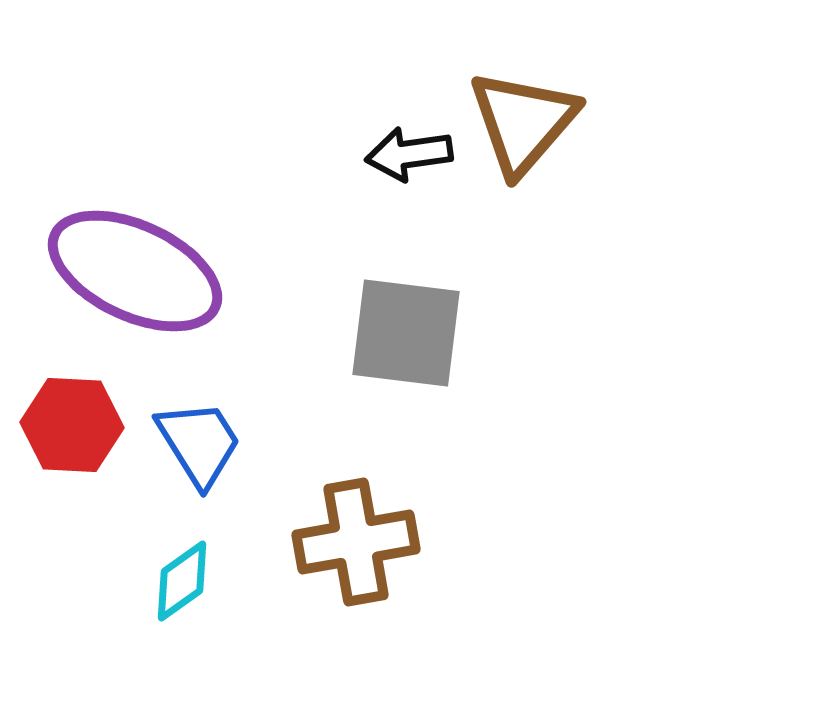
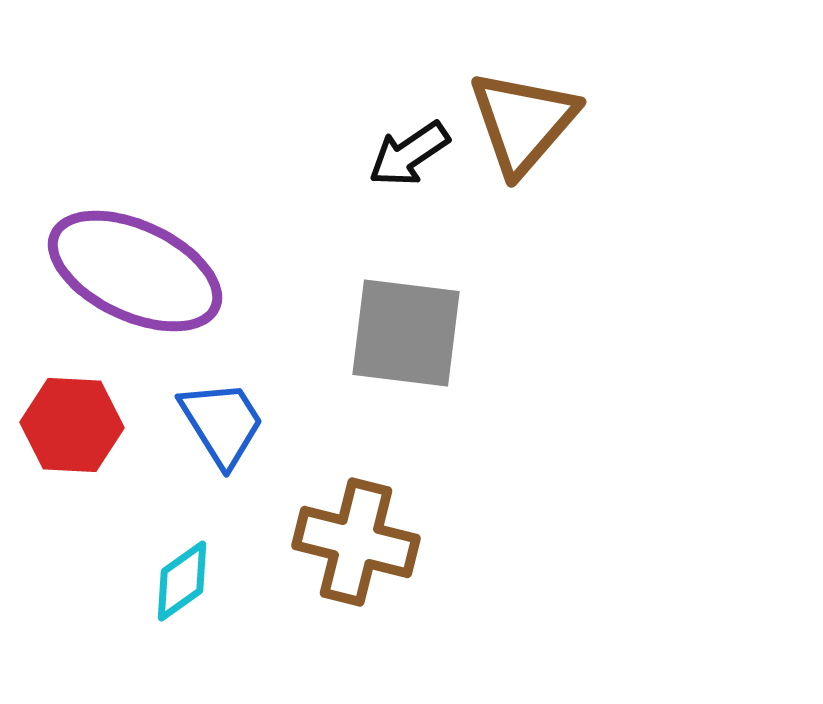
black arrow: rotated 26 degrees counterclockwise
blue trapezoid: moved 23 px right, 20 px up
brown cross: rotated 24 degrees clockwise
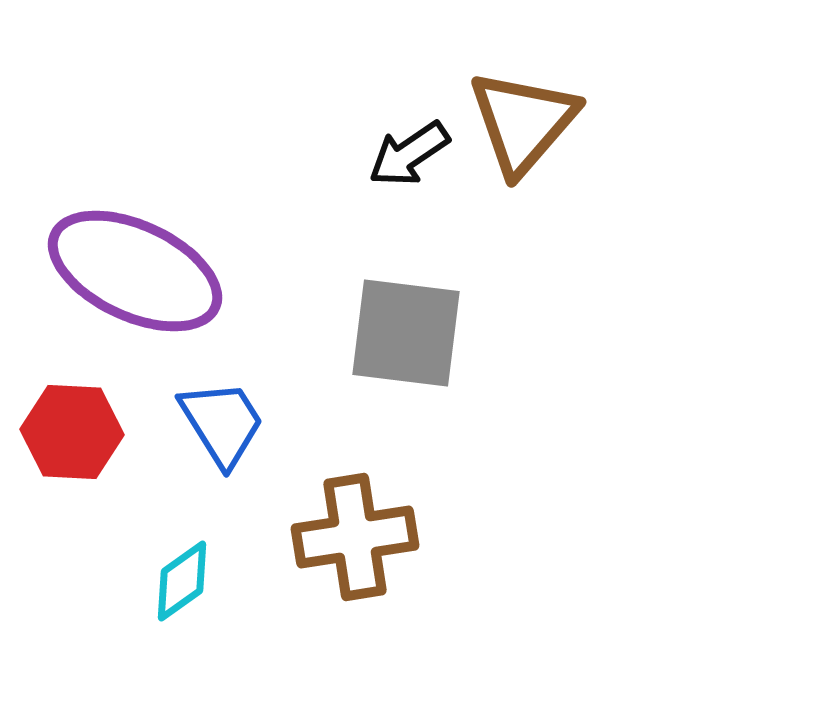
red hexagon: moved 7 px down
brown cross: moved 1 px left, 5 px up; rotated 23 degrees counterclockwise
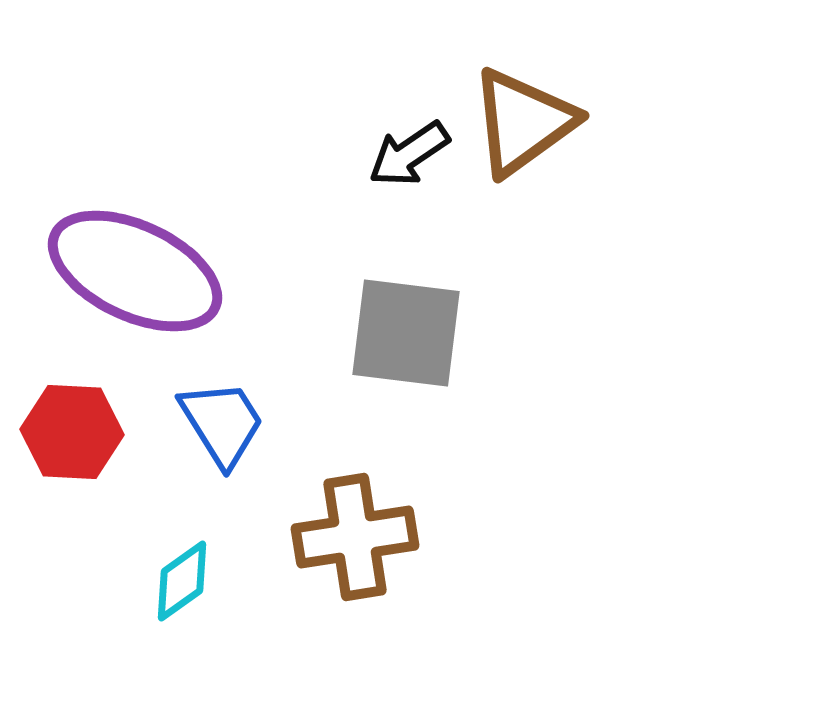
brown triangle: rotated 13 degrees clockwise
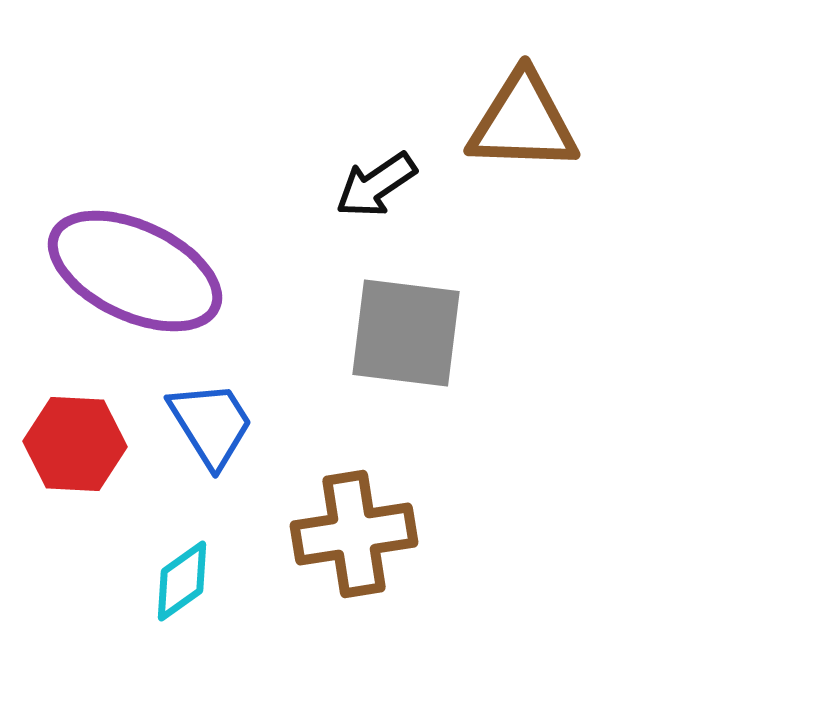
brown triangle: rotated 38 degrees clockwise
black arrow: moved 33 px left, 31 px down
blue trapezoid: moved 11 px left, 1 px down
red hexagon: moved 3 px right, 12 px down
brown cross: moved 1 px left, 3 px up
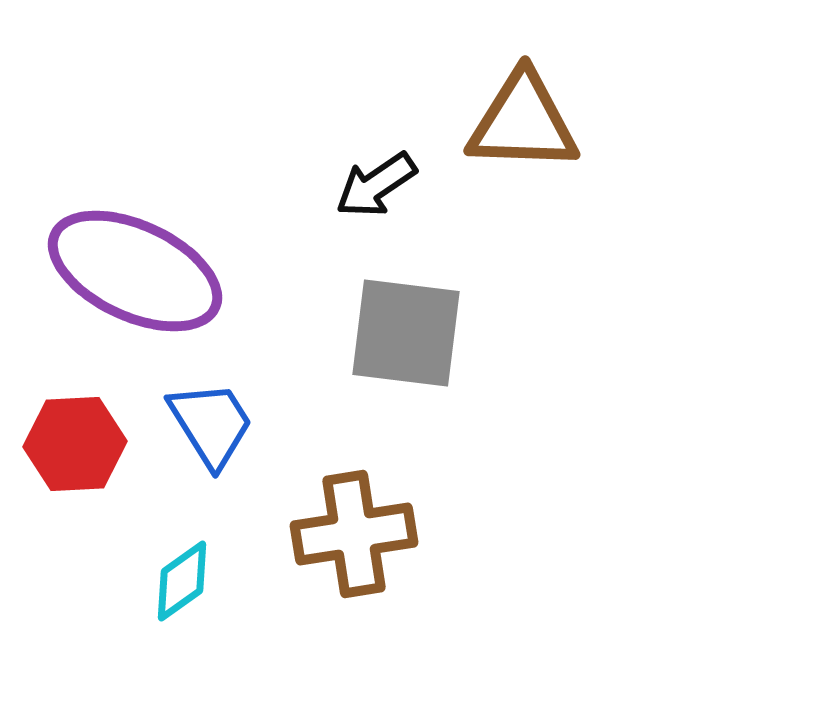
red hexagon: rotated 6 degrees counterclockwise
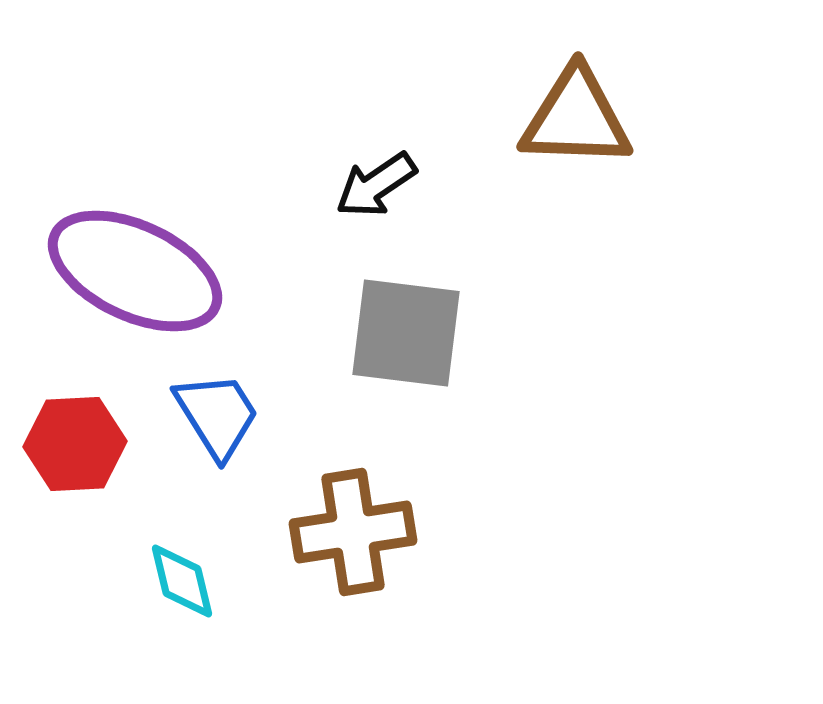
brown triangle: moved 53 px right, 4 px up
blue trapezoid: moved 6 px right, 9 px up
brown cross: moved 1 px left, 2 px up
cyan diamond: rotated 68 degrees counterclockwise
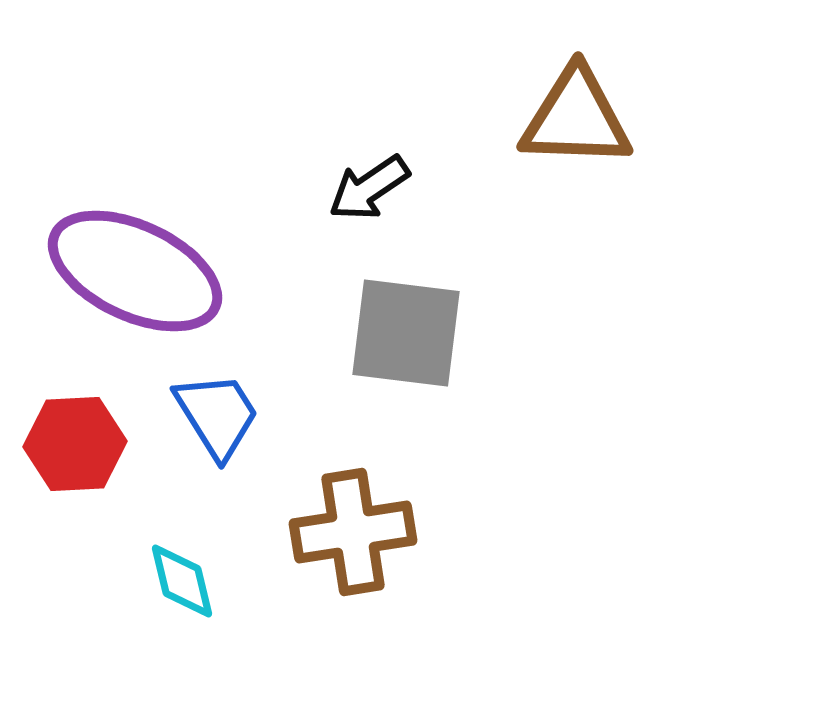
black arrow: moved 7 px left, 3 px down
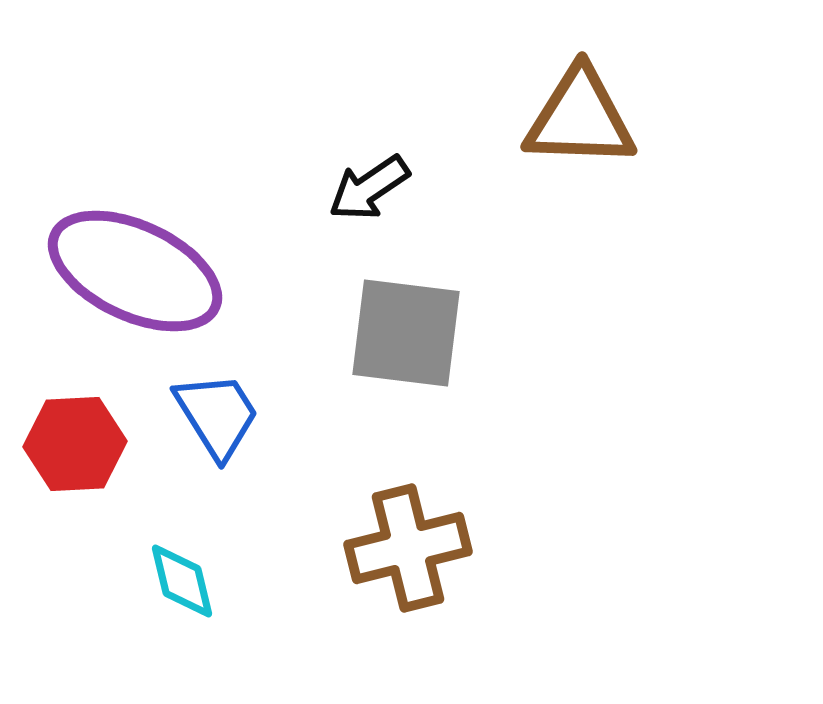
brown triangle: moved 4 px right
brown cross: moved 55 px right, 16 px down; rotated 5 degrees counterclockwise
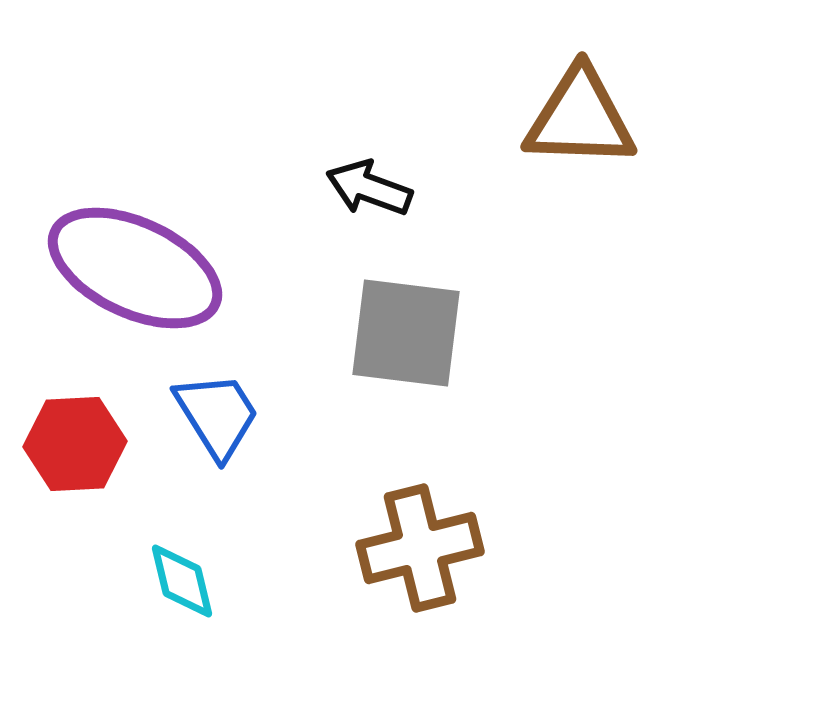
black arrow: rotated 54 degrees clockwise
purple ellipse: moved 3 px up
brown cross: moved 12 px right
